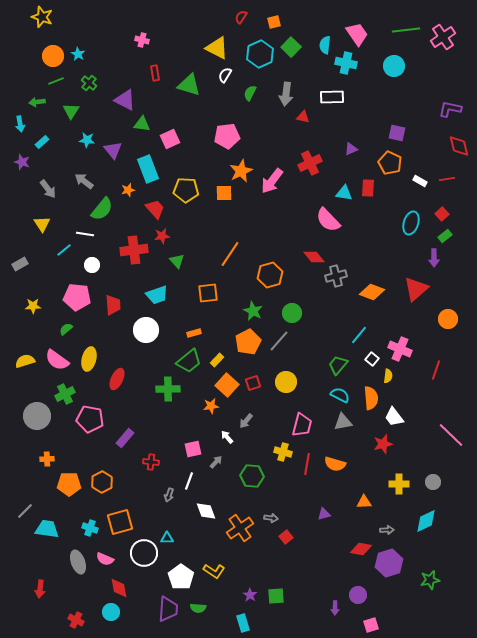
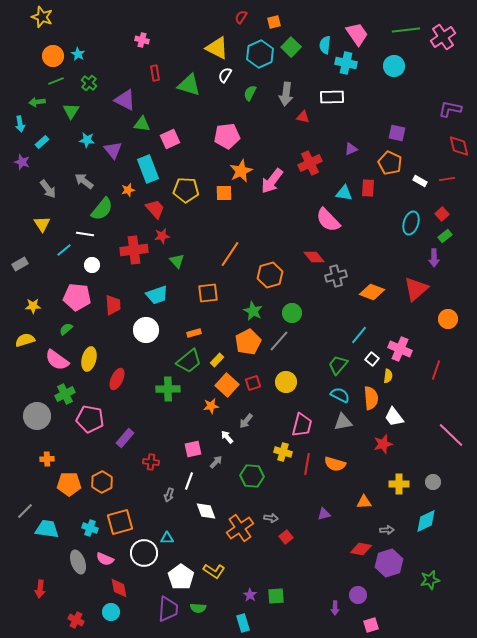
yellow semicircle at (25, 361): moved 21 px up
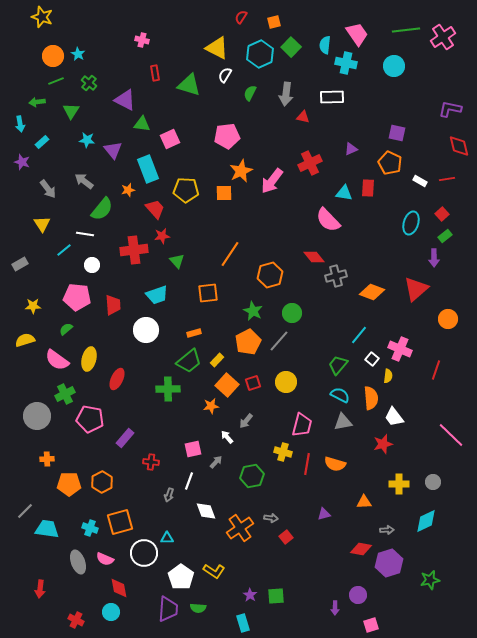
green hexagon at (252, 476): rotated 15 degrees counterclockwise
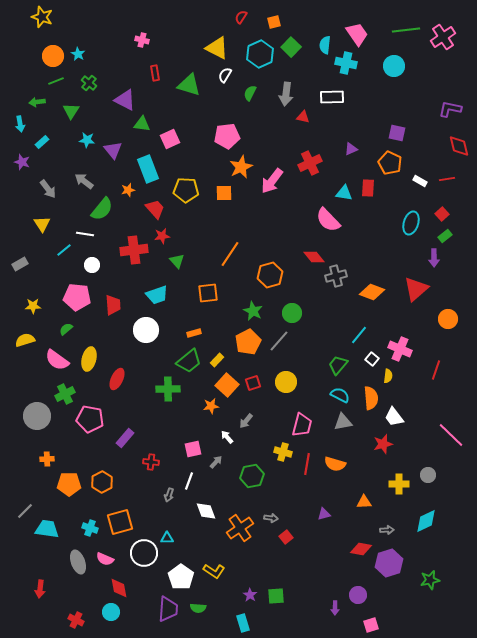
orange star at (241, 171): moved 4 px up
gray circle at (433, 482): moved 5 px left, 7 px up
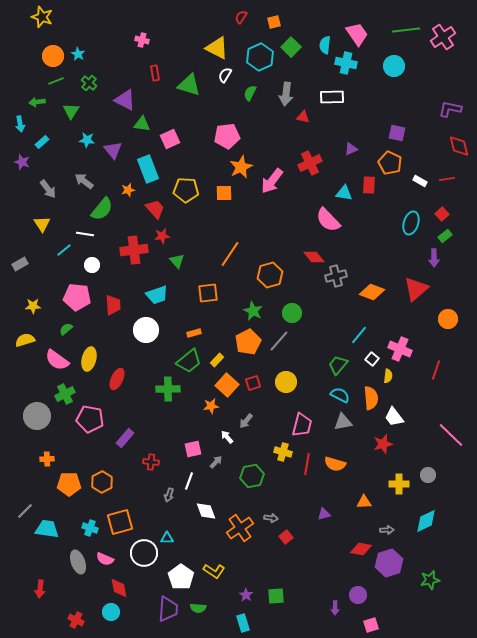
cyan hexagon at (260, 54): moved 3 px down
red rectangle at (368, 188): moved 1 px right, 3 px up
purple star at (250, 595): moved 4 px left
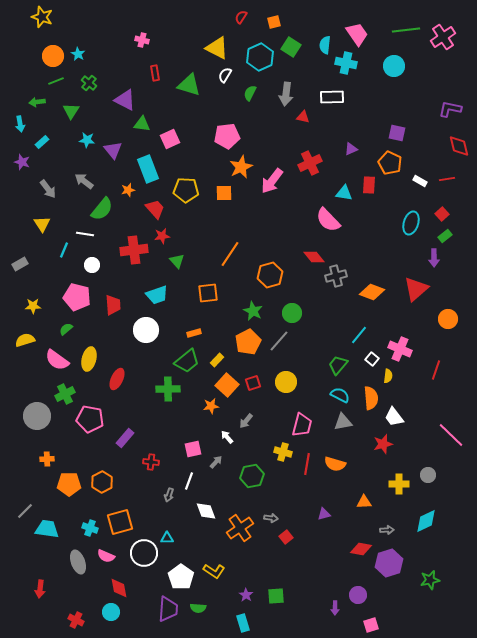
green square at (291, 47): rotated 12 degrees counterclockwise
cyan line at (64, 250): rotated 28 degrees counterclockwise
pink pentagon at (77, 297): rotated 8 degrees clockwise
green trapezoid at (189, 361): moved 2 px left
pink semicircle at (105, 559): moved 1 px right, 3 px up
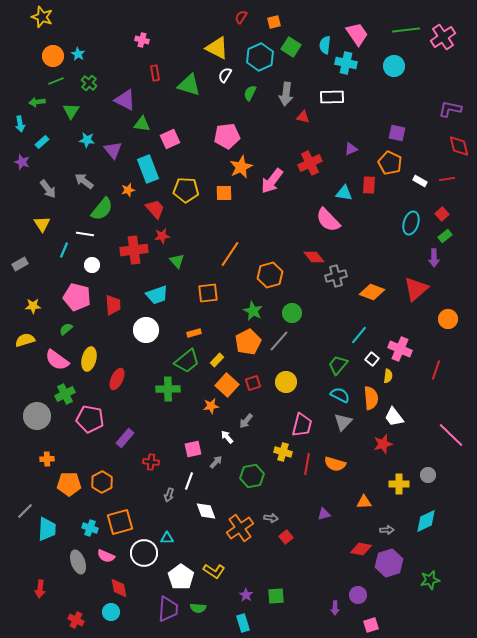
gray triangle at (343, 422): rotated 36 degrees counterclockwise
cyan trapezoid at (47, 529): rotated 85 degrees clockwise
